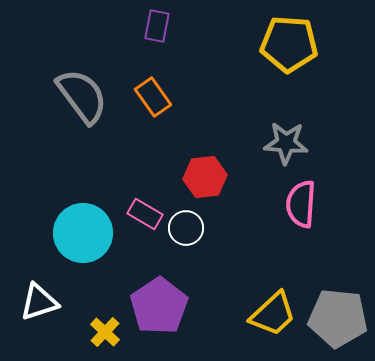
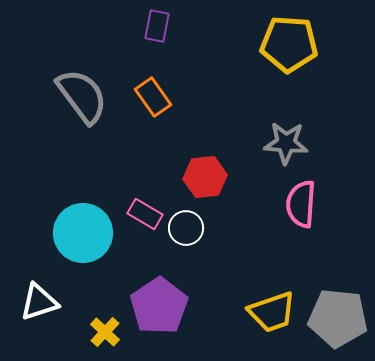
yellow trapezoid: moved 1 px left, 2 px up; rotated 24 degrees clockwise
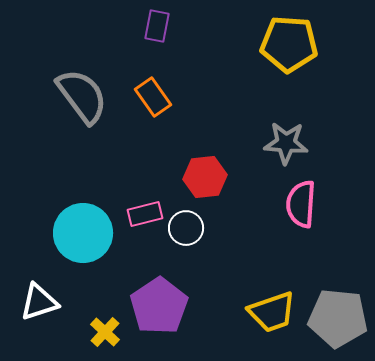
pink rectangle: rotated 44 degrees counterclockwise
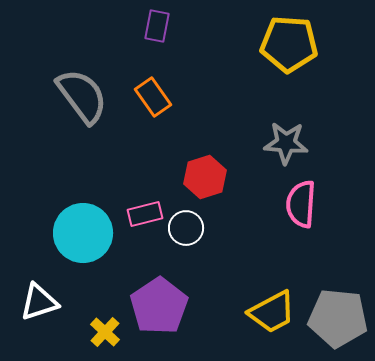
red hexagon: rotated 12 degrees counterclockwise
yellow trapezoid: rotated 9 degrees counterclockwise
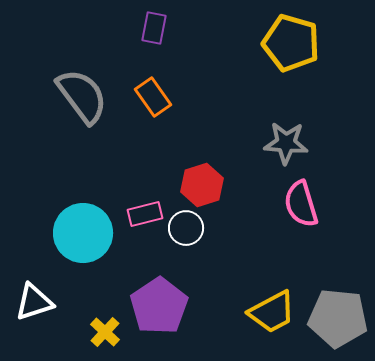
purple rectangle: moved 3 px left, 2 px down
yellow pentagon: moved 2 px right, 1 px up; rotated 12 degrees clockwise
red hexagon: moved 3 px left, 8 px down
pink semicircle: rotated 21 degrees counterclockwise
white triangle: moved 5 px left
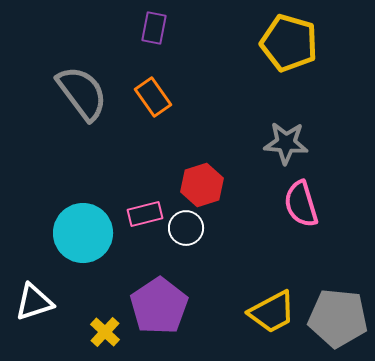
yellow pentagon: moved 2 px left
gray semicircle: moved 3 px up
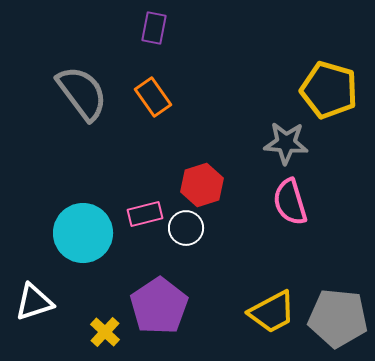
yellow pentagon: moved 40 px right, 47 px down
pink semicircle: moved 11 px left, 2 px up
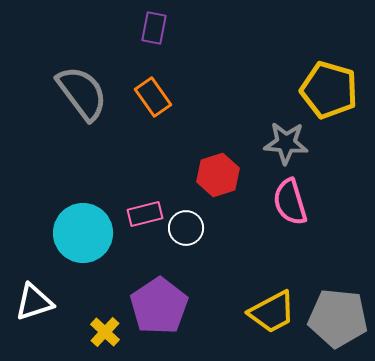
red hexagon: moved 16 px right, 10 px up
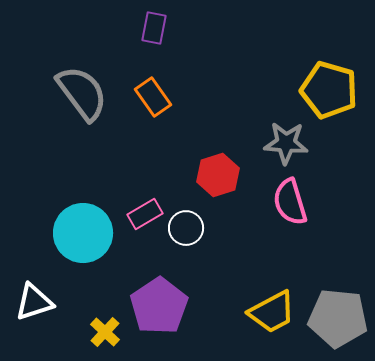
pink rectangle: rotated 16 degrees counterclockwise
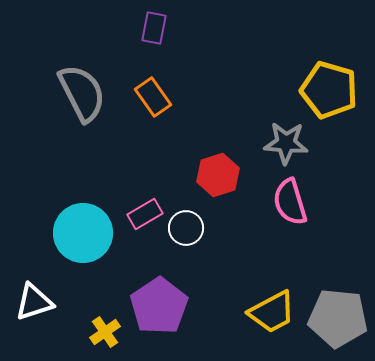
gray semicircle: rotated 10 degrees clockwise
yellow cross: rotated 12 degrees clockwise
